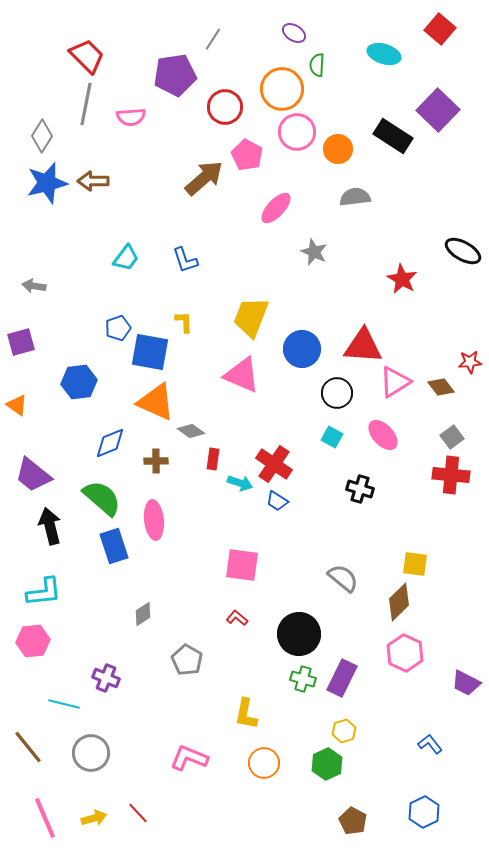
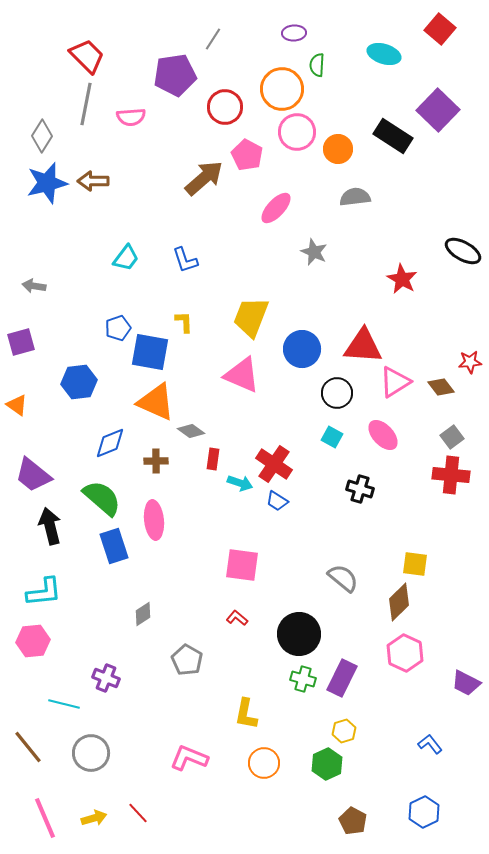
purple ellipse at (294, 33): rotated 35 degrees counterclockwise
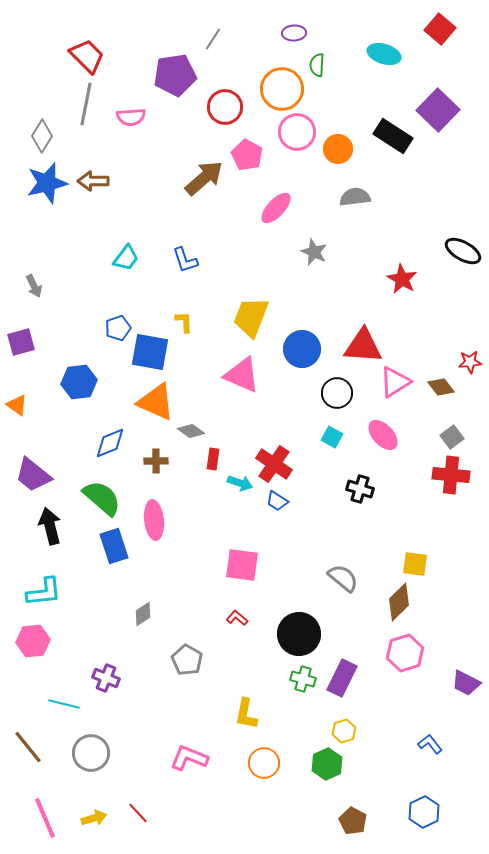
gray arrow at (34, 286): rotated 125 degrees counterclockwise
pink hexagon at (405, 653): rotated 18 degrees clockwise
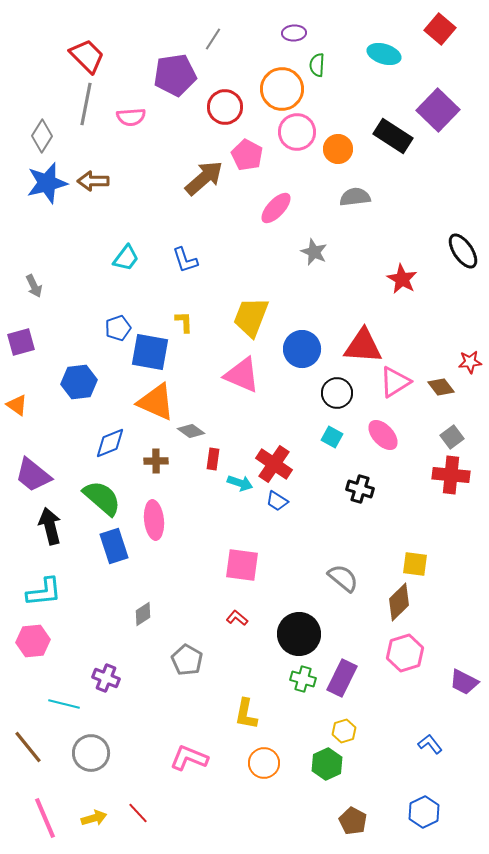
black ellipse at (463, 251): rotated 27 degrees clockwise
purple trapezoid at (466, 683): moved 2 px left, 1 px up
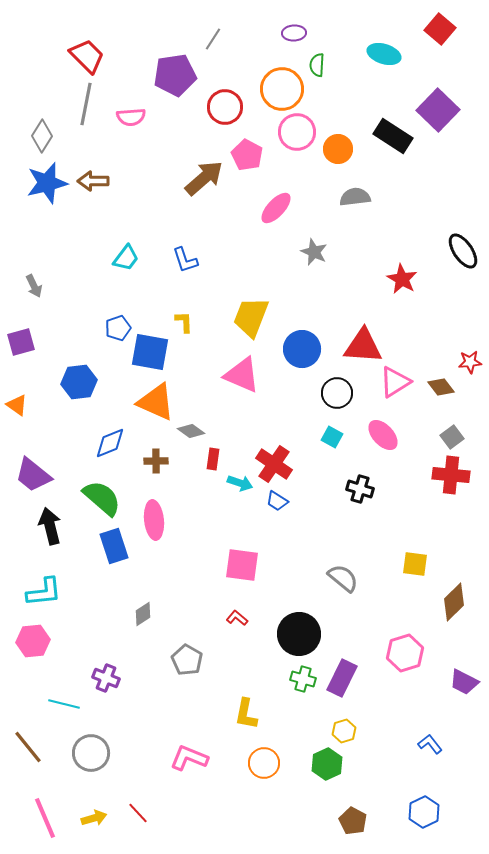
brown diamond at (399, 602): moved 55 px right
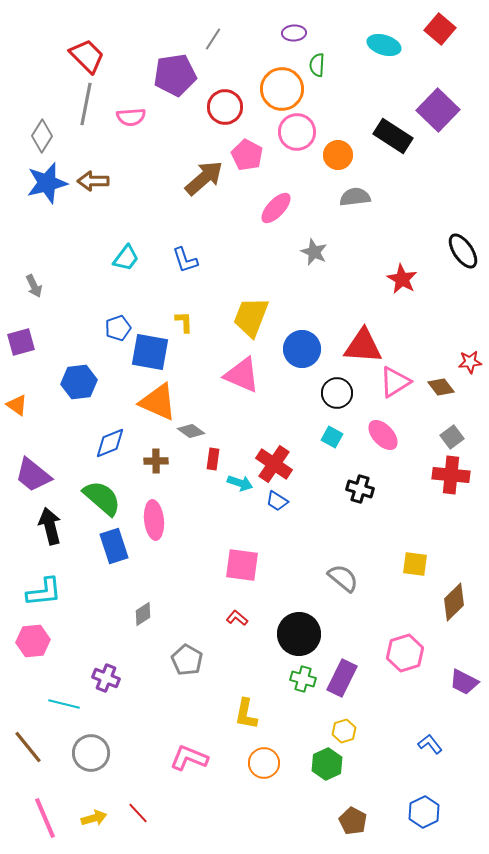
cyan ellipse at (384, 54): moved 9 px up
orange circle at (338, 149): moved 6 px down
orange triangle at (156, 402): moved 2 px right
